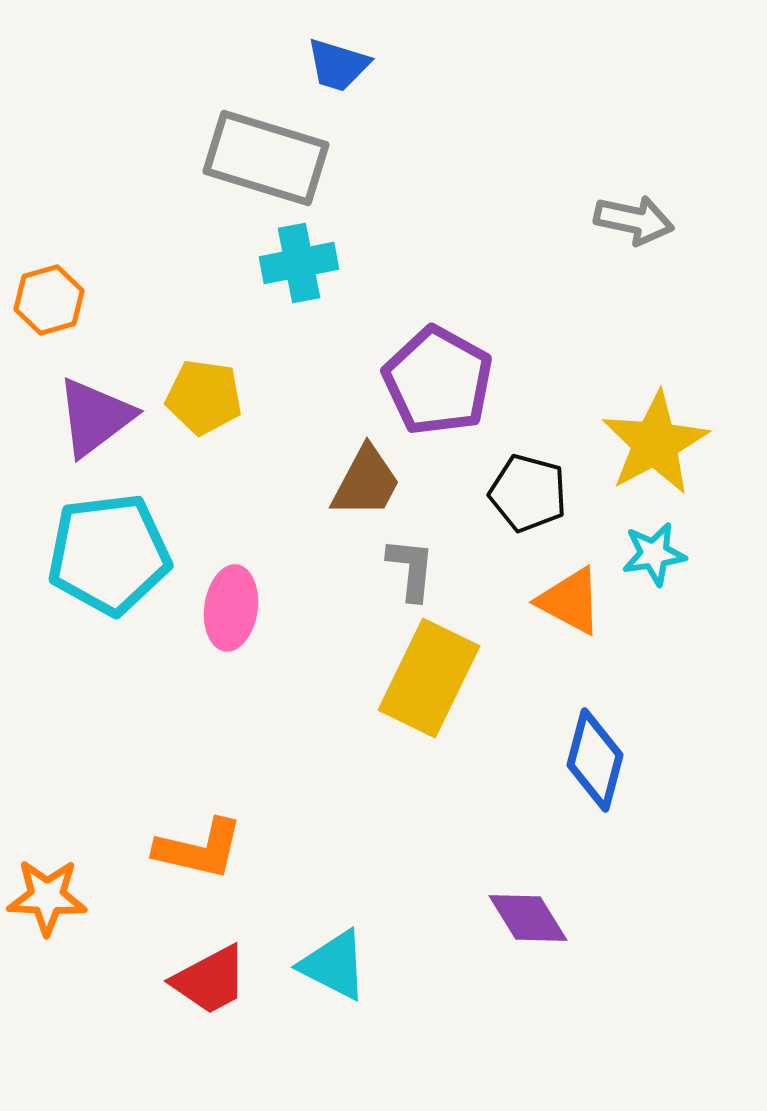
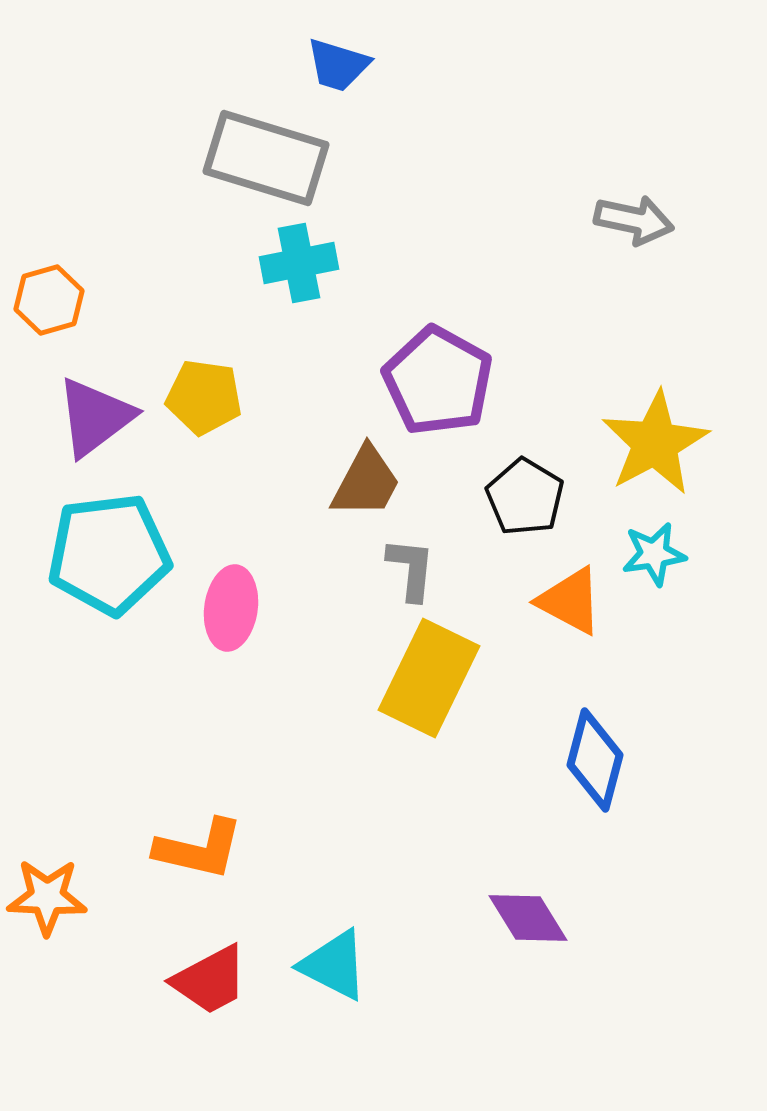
black pentagon: moved 3 px left, 4 px down; rotated 16 degrees clockwise
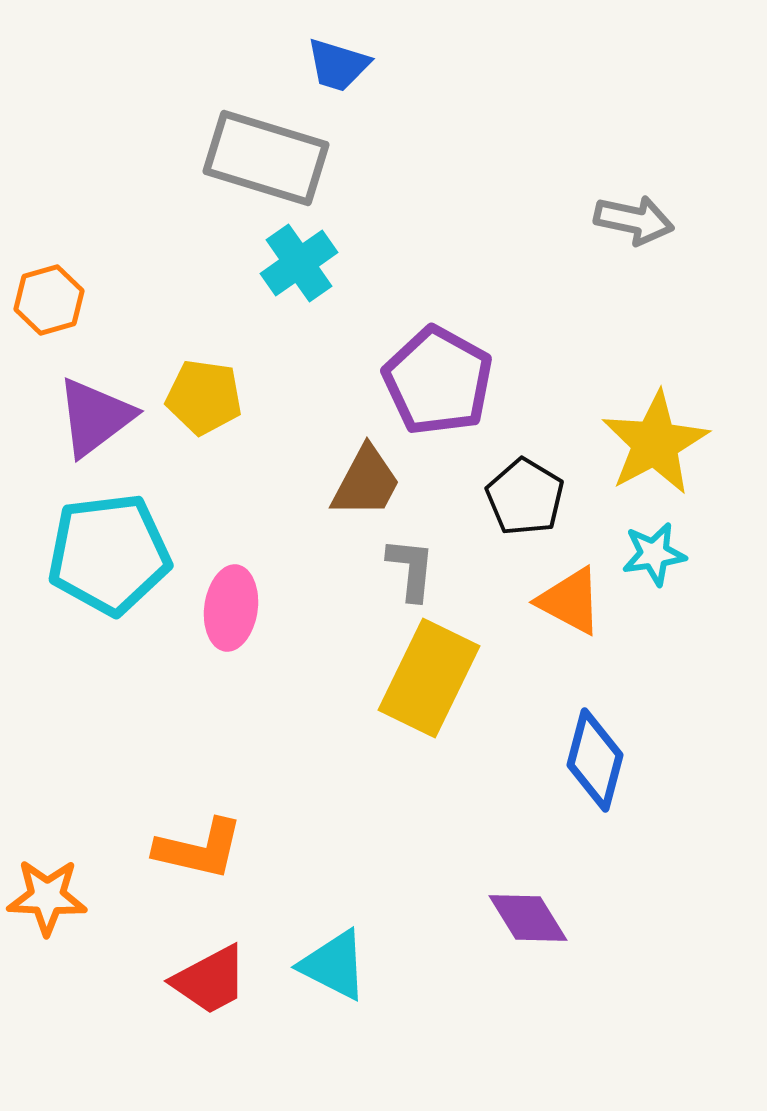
cyan cross: rotated 24 degrees counterclockwise
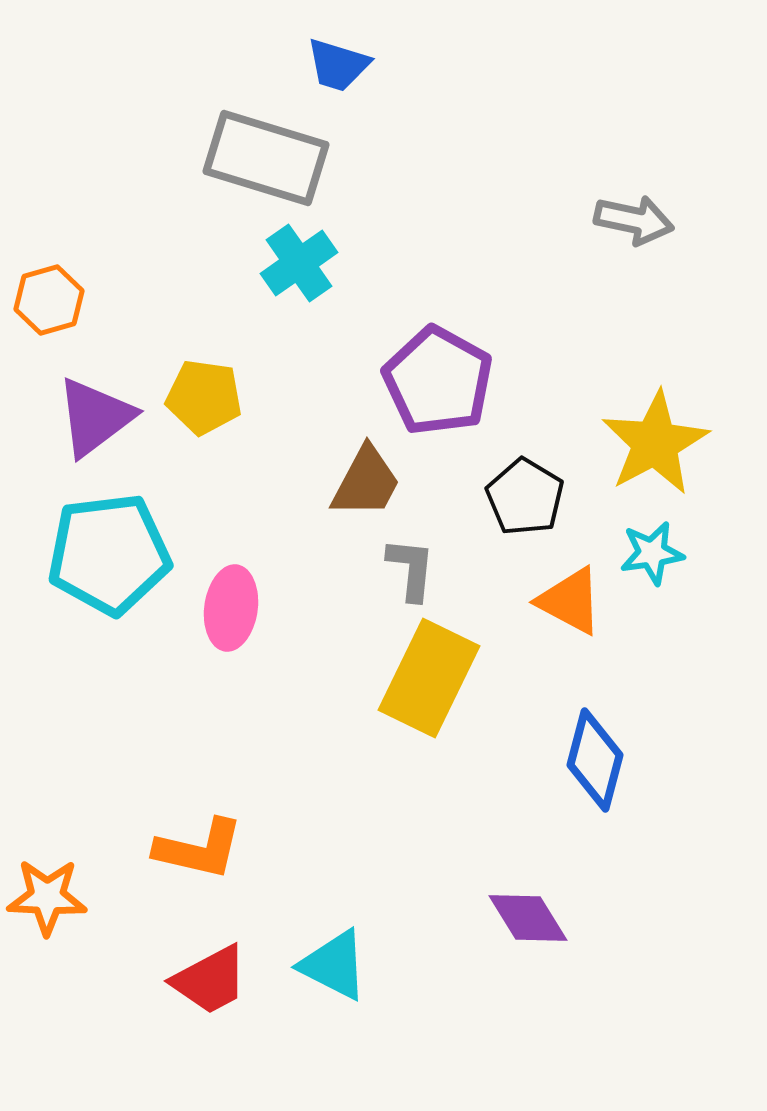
cyan star: moved 2 px left, 1 px up
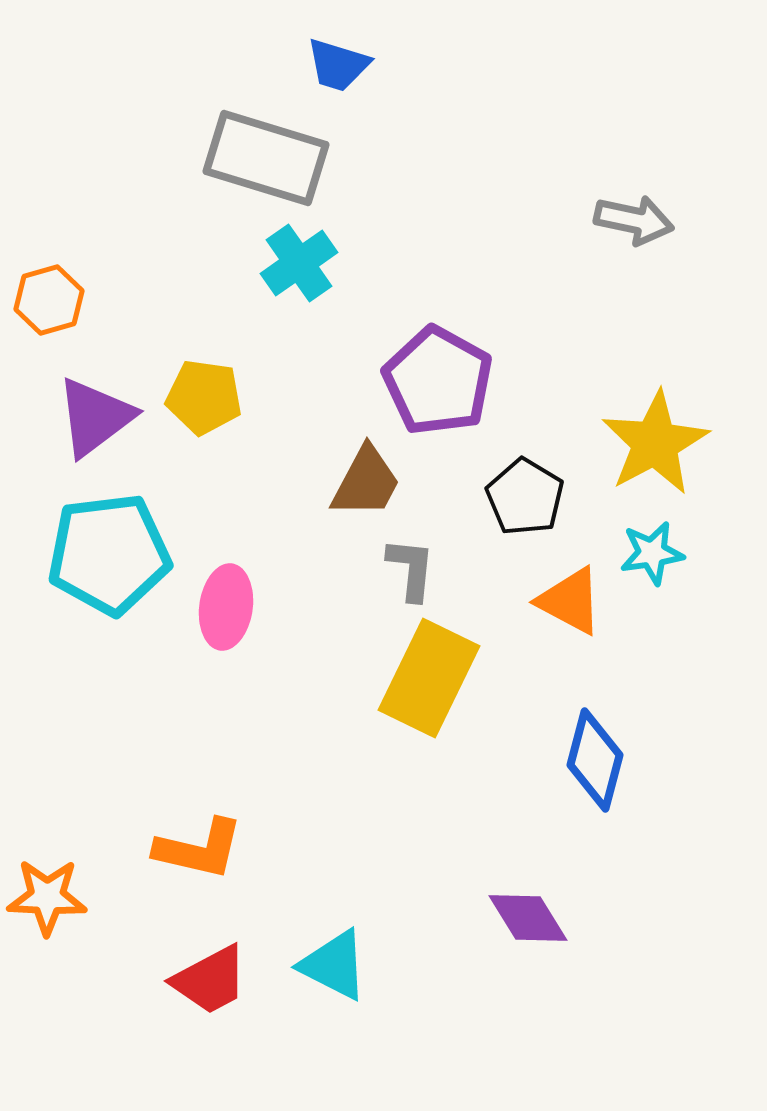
pink ellipse: moved 5 px left, 1 px up
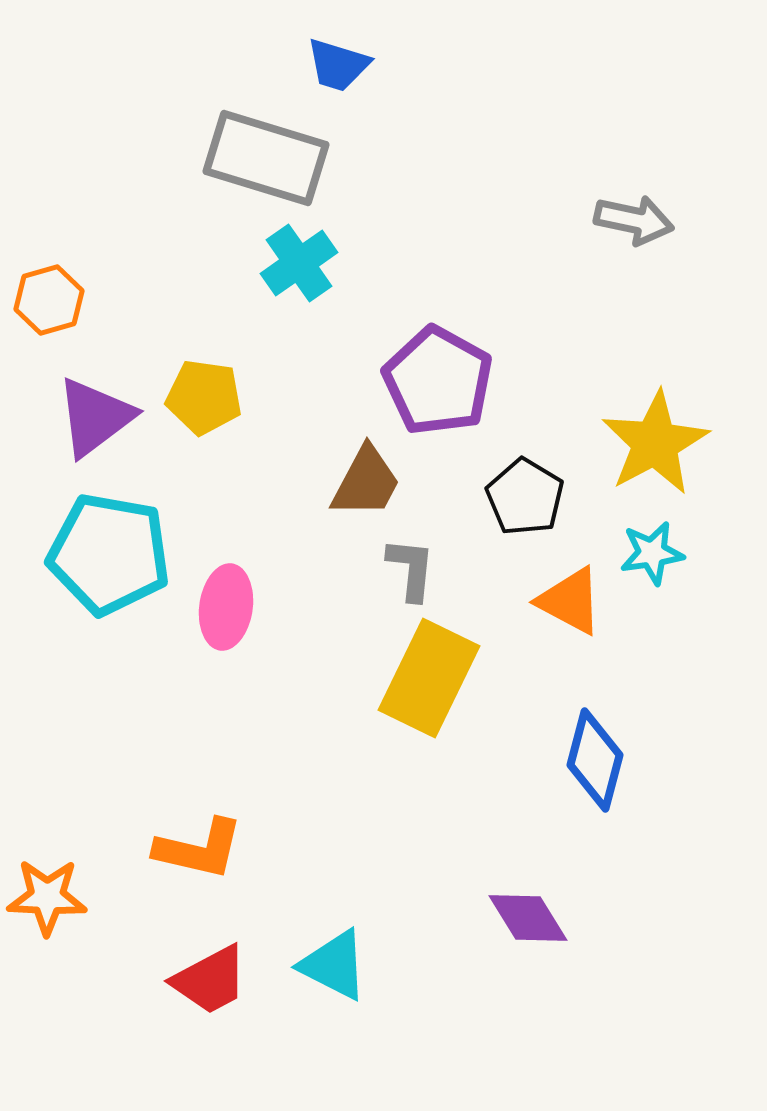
cyan pentagon: rotated 17 degrees clockwise
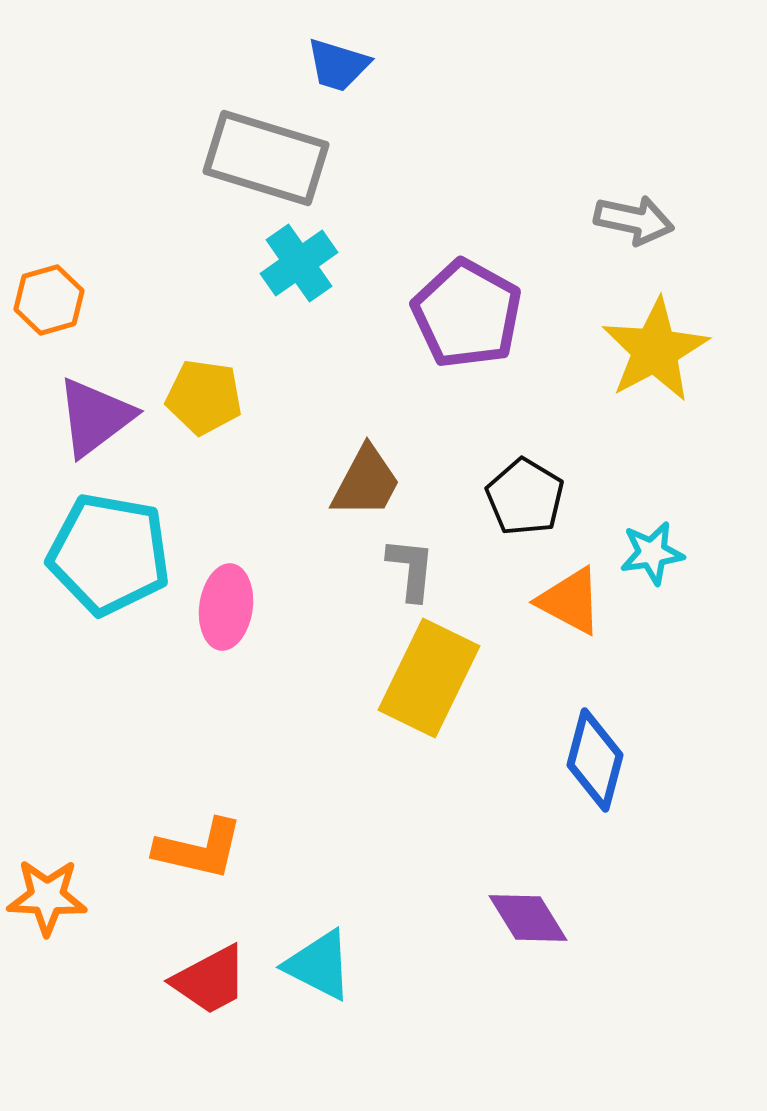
purple pentagon: moved 29 px right, 67 px up
yellow star: moved 93 px up
cyan triangle: moved 15 px left
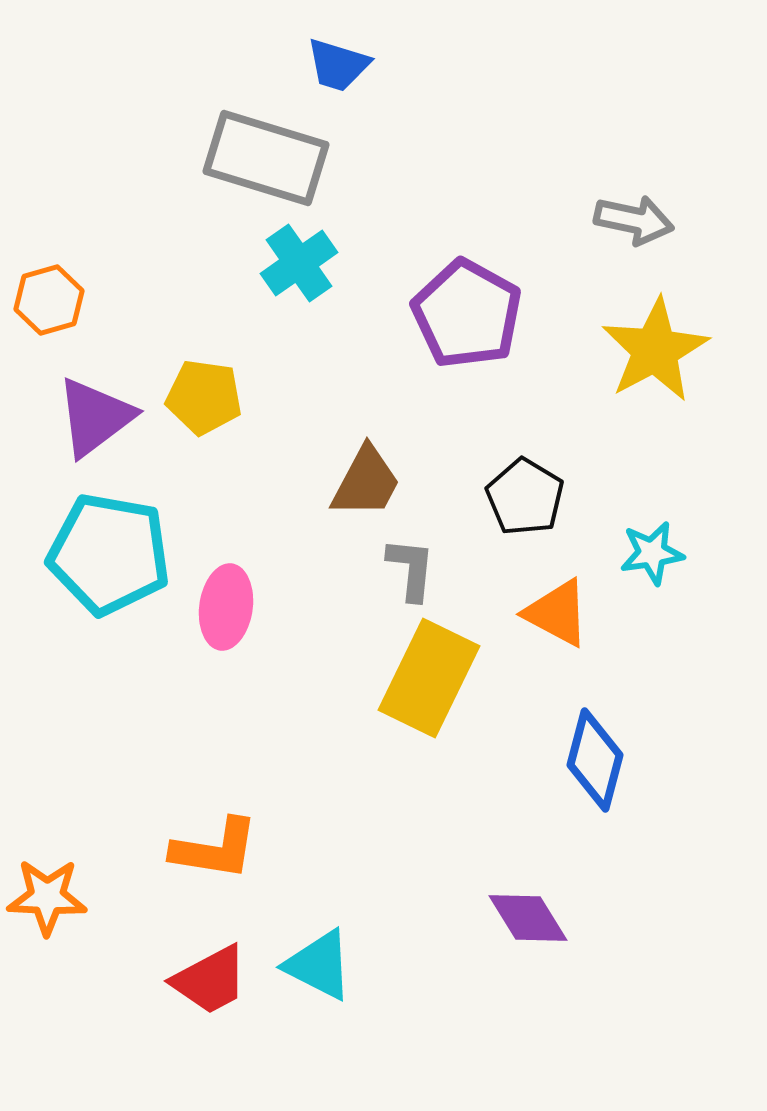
orange triangle: moved 13 px left, 12 px down
orange L-shape: moved 16 px right; rotated 4 degrees counterclockwise
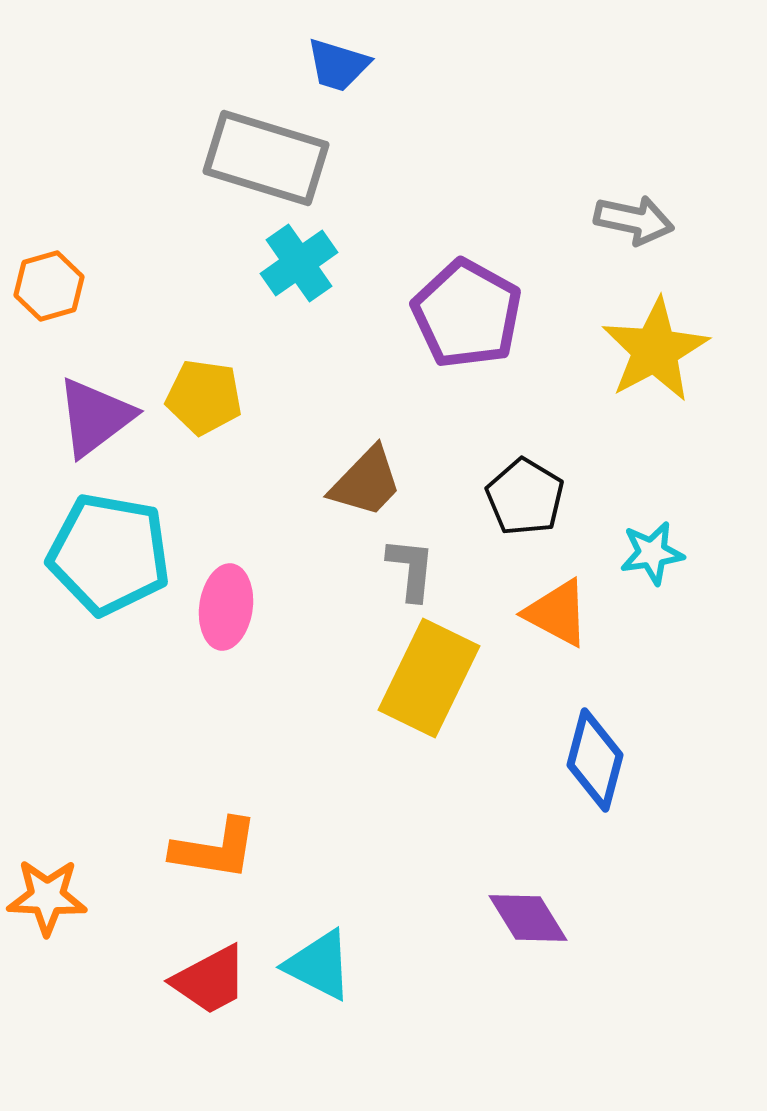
orange hexagon: moved 14 px up
brown trapezoid: rotated 16 degrees clockwise
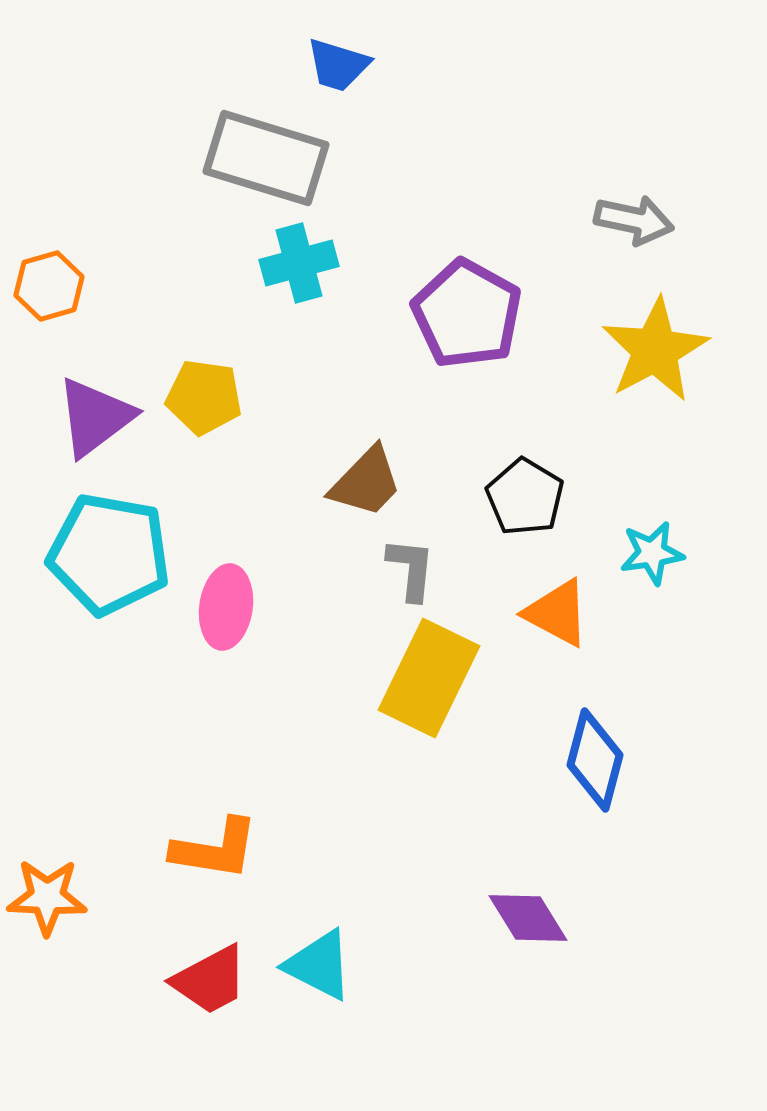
cyan cross: rotated 20 degrees clockwise
